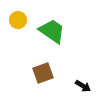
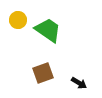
green trapezoid: moved 4 px left, 1 px up
black arrow: moved 4 px left, 3 px up
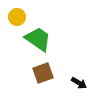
yellow circle: moved 1 px left, 3 px up
green trapezoid: moved 10 px left, 9 px down
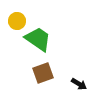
yellow circle: moved 4 px down
black arrow: moved 1 px down
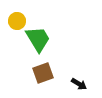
green trapezoid: rotated 24 degrees clockwise
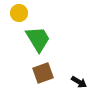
yellow circle: moved 2 px right, 8 px up
black arrow: moved 2 px up
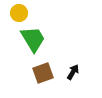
green trapezoid: moved 5 px left
black arrow: moved 6 px left, 10 px up; rotated 91 degrees counterclockwise
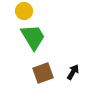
yellow circle: moved 5 px right, 2 px up
green trapezoid: moved 2 px up
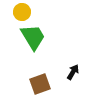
yellow circle: moved 2 px left, 1 px down
brown square: moved 3 px left, 11 px down
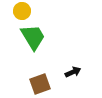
yellow circle: moved 1 px up
black arrow: rotated 35 degrees clockwise
